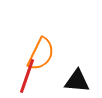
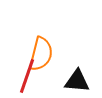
orange semicircle: rotated 12 degrees counterclockwise
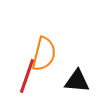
orange semicircle: moved 3 px right
